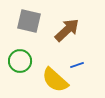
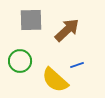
gray square: moved 2 px right, 1 px up; rotated 15 degrees counterclockwise
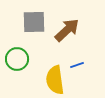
gray square: moved 3 px right, 2 px down
green circle: moved 3 px left, 2 px up
yellow semicircle: rotated 40 degrees clockwise
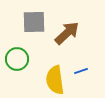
brown arrow: moved 3 px down
blue line: moved 4 px right, 6 px down
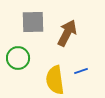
gray square: moved 1 px left
brown arrow: rotated 20 degrees counterclockwise
green circle: moved 1 px right, 1 px up
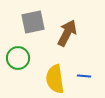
gray square: rotated 10 degrees counterclockwise
blue line: moved 3 px right, 5 px down; rotated 24 degrees clockwise
yellow semicircle: moved 1 px up
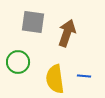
gray square: rotated 20 degrees clockwise
brown arrow: rotated 8 degrees counterclockwise
green circle: moved 4 px down
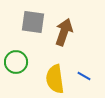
brown arrow: moved 3 px left, 1 px up
green circle: moved 2 px left
blue line: rotated 24 degrees clockwise
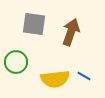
gray square: moved 1 px right, 2 px down
brown arrow: moved 7 px right
yellow semicircle: rotated 88 degrees counterclockwise
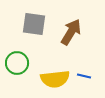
brown arrow: rotated 12 degrees clockwise
green circle: moved 1 px right, 1 px down
blue line: rotated 16 degrees counterclockwise
